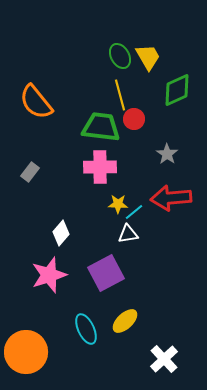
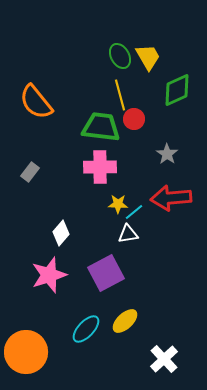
cyan ellipse: rotated 68 degrees clockwise
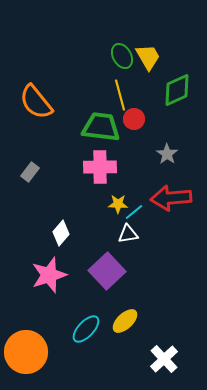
green ellipse: moved 2 px right
purple square: moved 1 px right, 2 px up; rotated 15 degrees counterclockwise
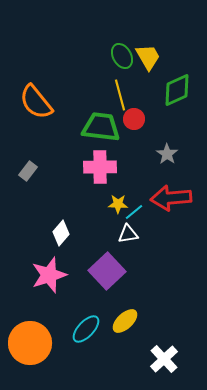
gray rectangle: moved 2 px left, 1 px up
orange circle: moved 4 px right, 9 px up
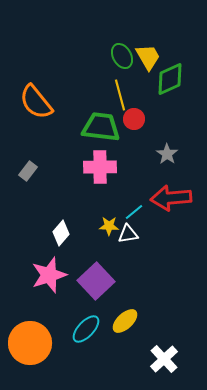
green diamond: moved 7 px left, 11 px up
yellow star: moved 9 px left, 22 px down
purple square: moved 11 px left, 10 px down
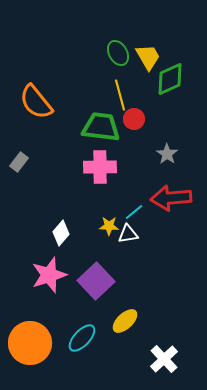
green ellipse: moved 4 px left, 3 px up
gray rectangle: moved 9 px left, 9 px up
cyan ellipse: moved 4 px left, 9 px down
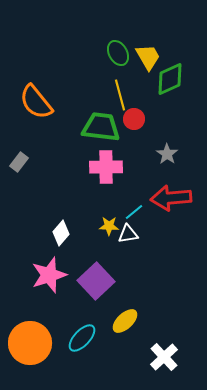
pink cross: moved 6 px right
white cross: moved 2 px up
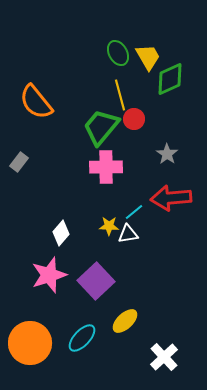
green trapezoid: rotated 57 degrees counterclockwise
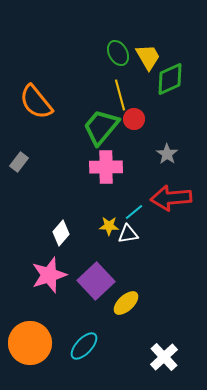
yellow ellipse: moved 1 px right, 18 px up
cyan ellipse: moved 2 px right, 8 px down
